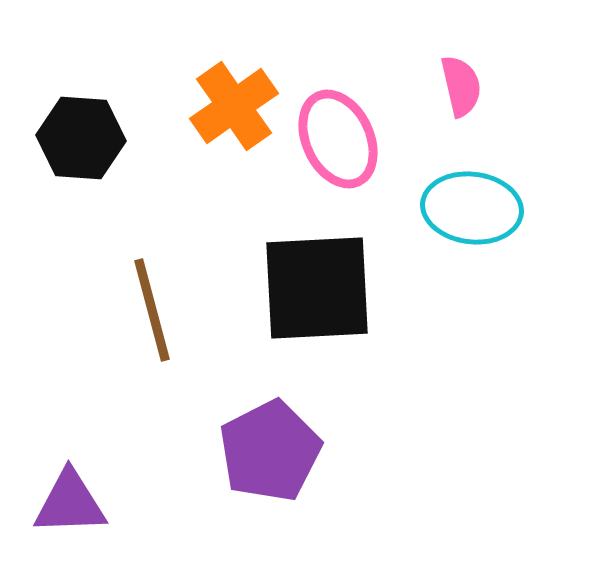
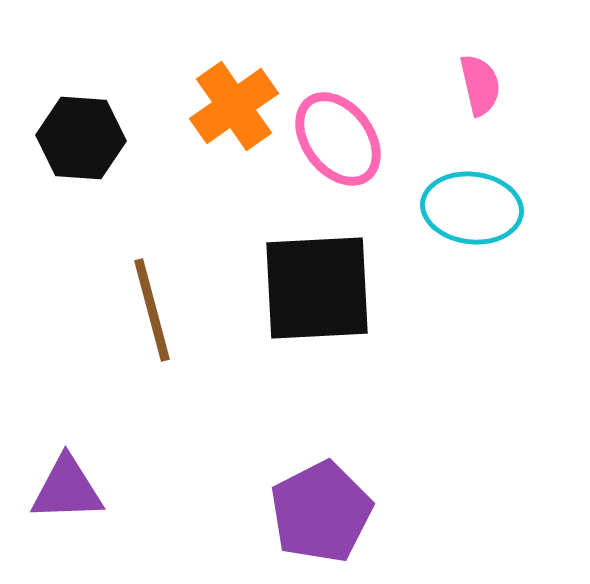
pink semicircle: moved 19 px right, 1 px up
pink ellipse: rotated 12 degrees counterclockwise
purple pentagon: moved 51 px right, 61 px down
purple triangle: moved 3 px left, 14 px up
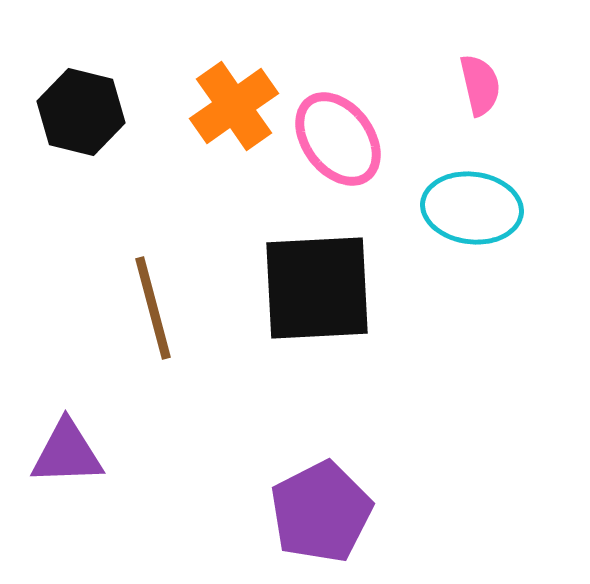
black hexagon: moved 26 px up; rotated 10 degrees clockwise
brown line: moved 1 px right, 2 px up
purple triangle: moved 36 px up
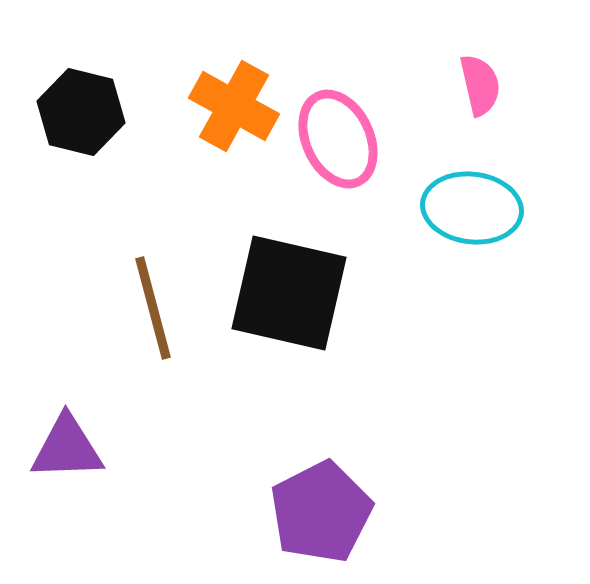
orange cross: rotated 26 degrees counterclockwise
pink ellipse: rotated 12 degrees clockwise
black square: moved 28 px left, 5 px down; rotated 16 degrees clockwise
purple triangle: moved 5 px up
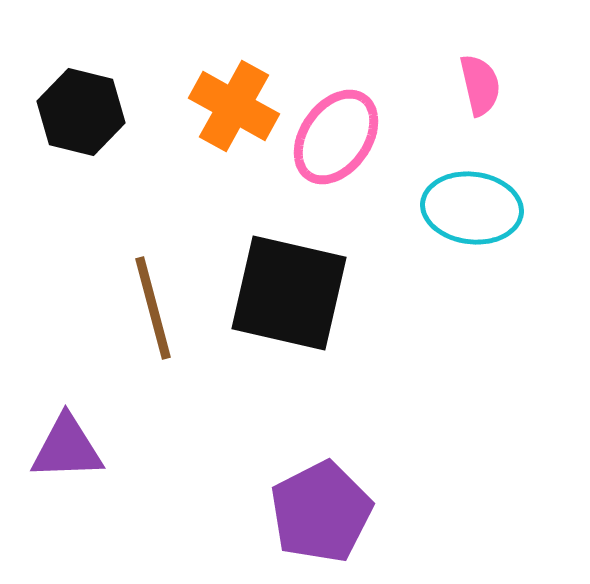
pink ellipse: moved 2 px left, 2 px up; rotated 60 degrees clockwise
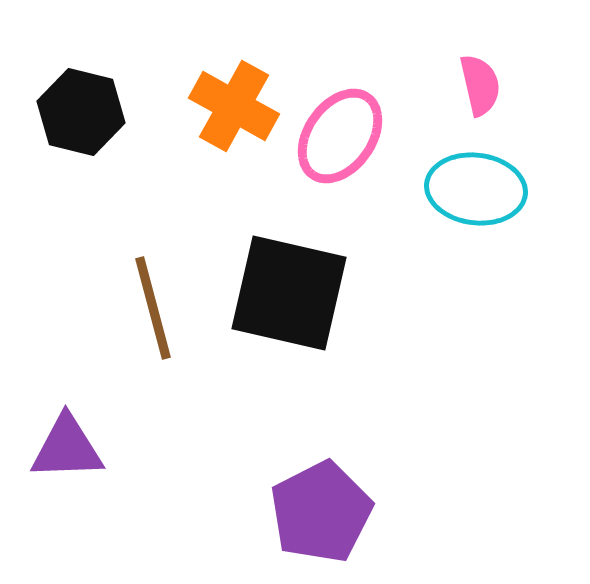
pink ellipse: moved 4 px right, 1 px up
cyan ellipse: moved 4 px right, 19 px up
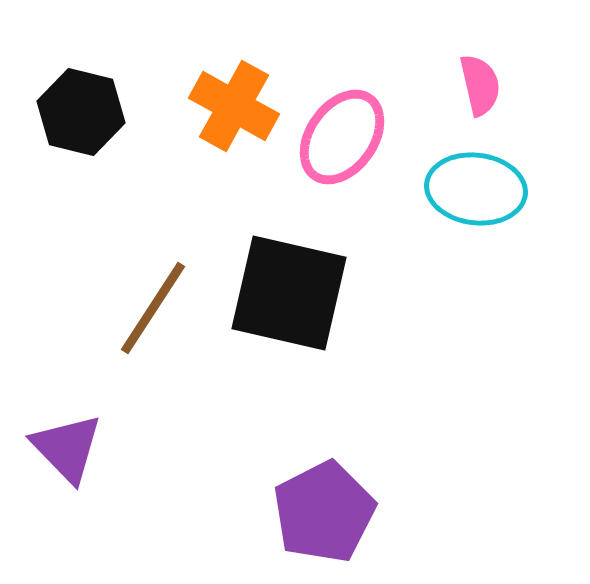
pink ellipse: moved 2 px right, 1 px down
brown line: rotated 48 degrees clockwise
purple triangle: rotated 48 degrees clockwise
purple pentagon: moved 3 px right
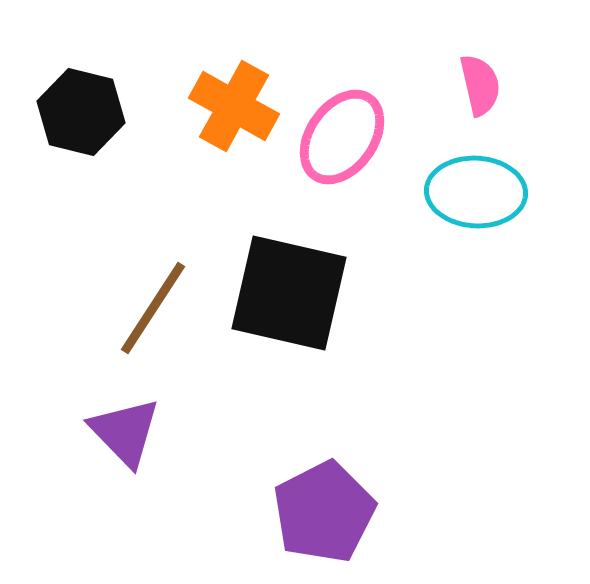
cyan ellipse: moved 3 px down; rotated 4 degrees counterclockwise
purple triangle: moved 58 px right, 16 px up
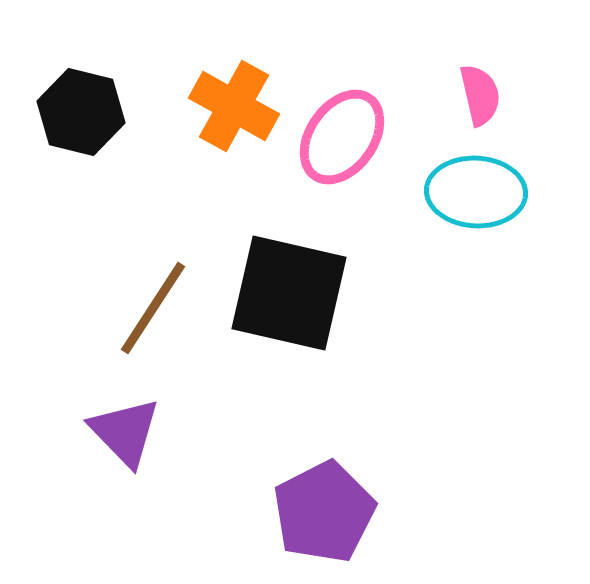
pink semicircle: moved 10 px down
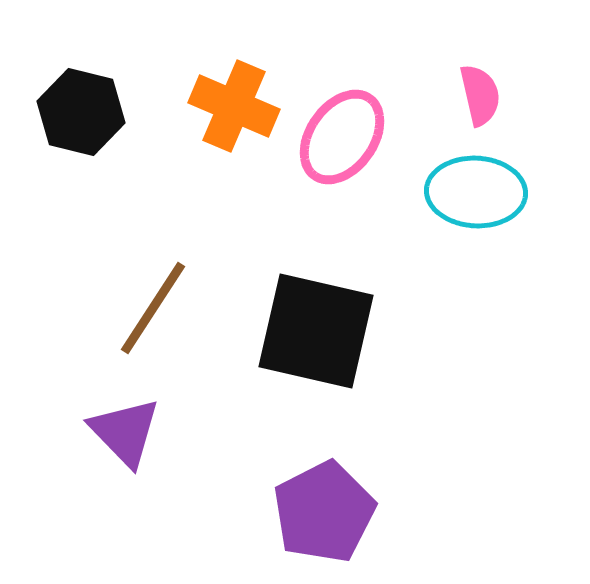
orange cross: rotated 6 degrees counterclockwise
black square: moved 27 px right, 38 px down
